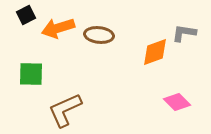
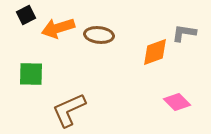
brown L-shape: moved 4 px right
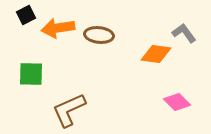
orange arrow: rotated 8 degrees clockwise
gray L-shape: rotated 45 degrees clockwise
orange diamond: moved 1 px right, 2 px down; rotated 28 degrees clockwise
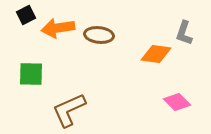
gray L-shape: rotated 125 degrees counterclockwise
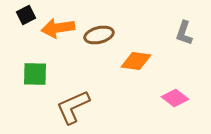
brown ellipse: rotated 20 degrees counterclockwise
orange diamond: moved 20 px left, 7 px down
green square: moved 4 px right
pink diamond: moved 2 px left, 4 px up; rotated 8 degrees counterclockwise
brown L-shape: moved 4 px right, 3 px up
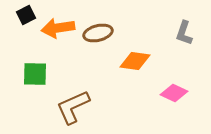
brown ellipse: moved 1 px left, 2 px up
orange diamond: moved 1 px left
pink diamond: moved 1 px left, 5 px up; rotated 12 degrees counterclockwise
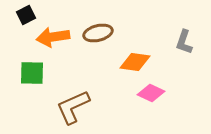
orange arrow: moved 5 px left, 9 px down
gray L-shape: moved 9 px down
orange diamond: moved 1 px down
green square: moved 3 px left, 1 px up
pink diamond: moved 23 px left
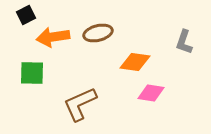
pink diamond: rotated 16 degrees counterclockwise
brown L-shape: moved 7 px right, 3 px up
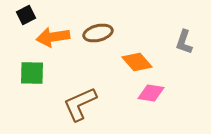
orange diamond: moved 2 px right; rotated 40 degrees clockwise
